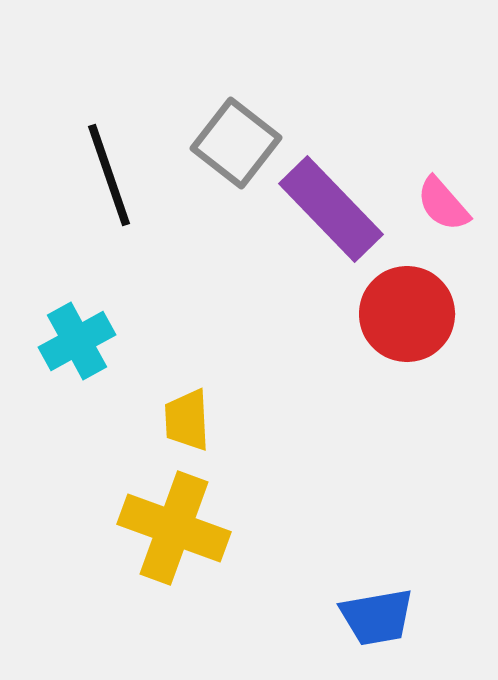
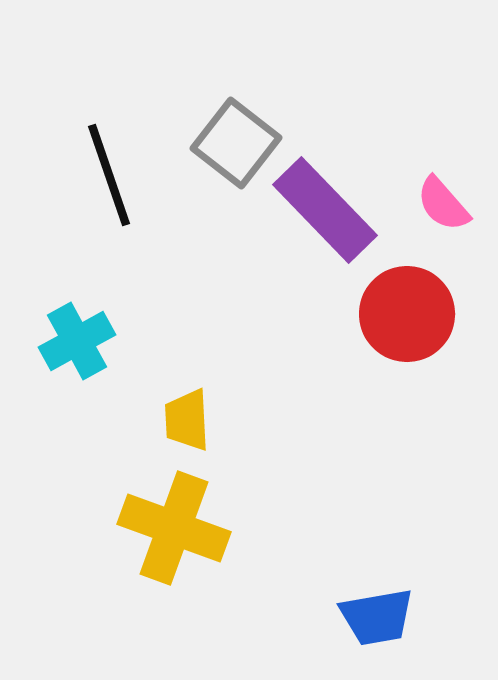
purple rectangle: moved 6 px left, 1 px down
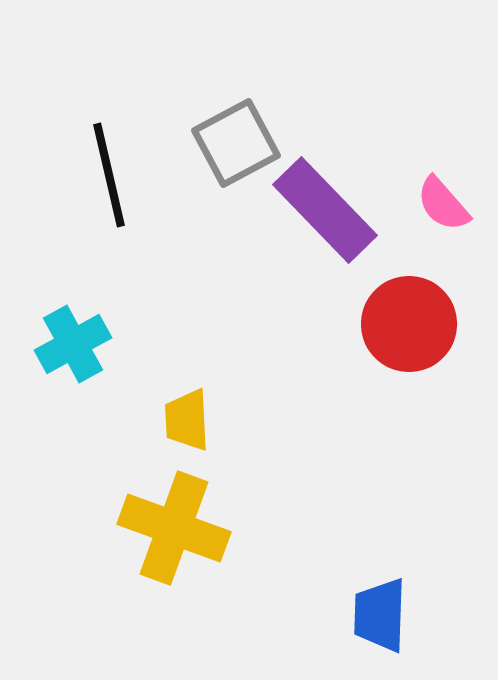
gray square: rotated 24 degrees clockwise
black line: rotated 6 degrees clockwise
red circle: moved 2 px right, 10 px down
cyan cross: moved 4 px left, 3 px down
blue trapezoid: moved 3 px right, 2 px up; rotated 102 degrees clockwise
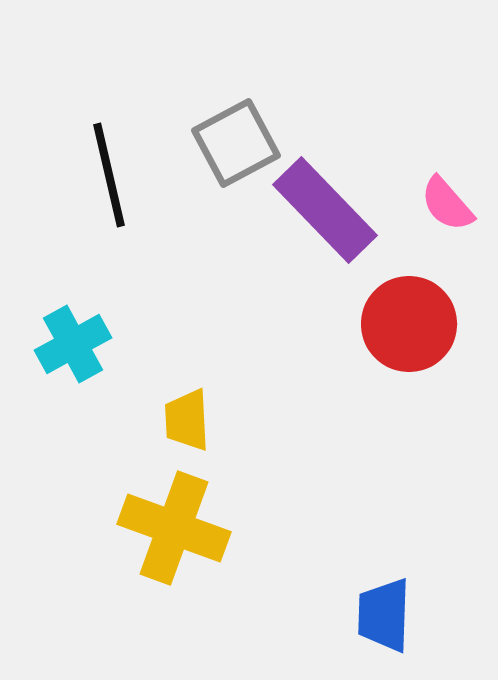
pink semicircle: moved 4 px right
blue trapezoid: moved 4 px right
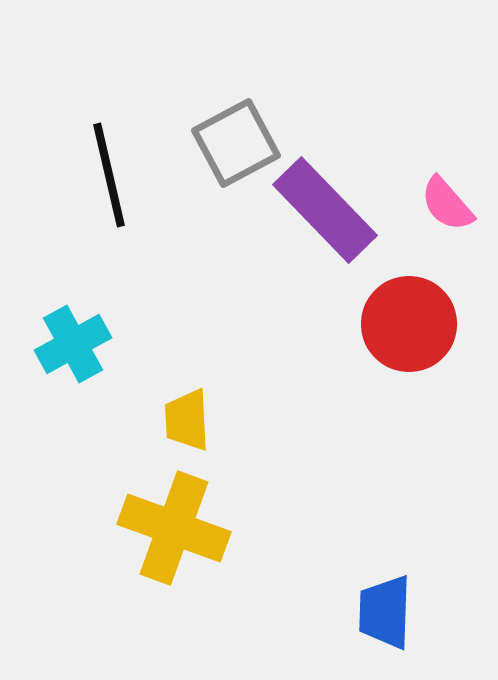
blue trapezoid: moved 1 px right, 3 px up
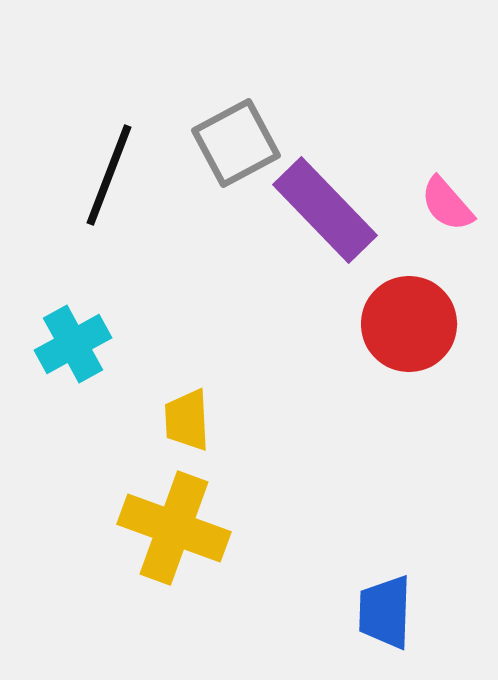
black line: rotated 34 degrees clockwise
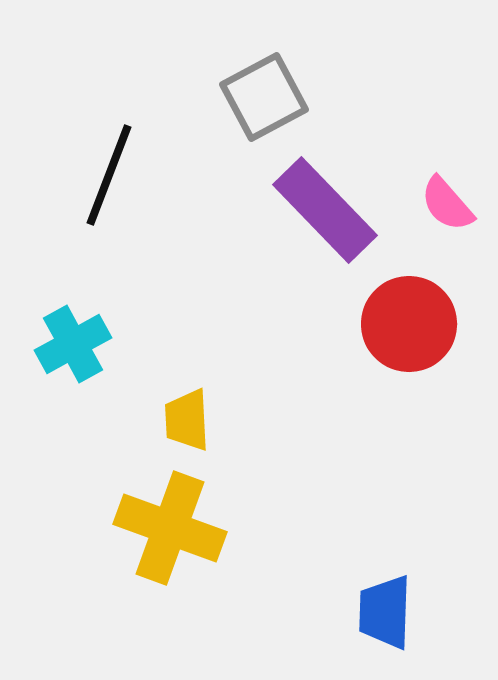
gray square: moved 28 px right, 46 px up
yellow cross: moved 4 px left
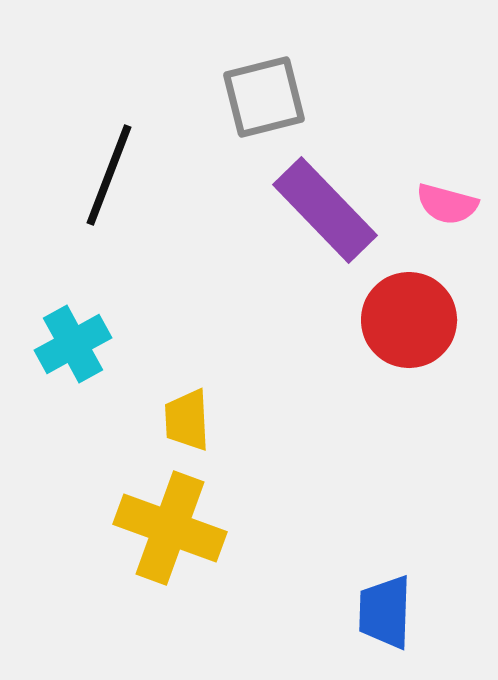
gray square: rotated 14 degrees clockwise
pink semicircle: rotated 34 degrees counterclockwise
red circle: moved 4 px up
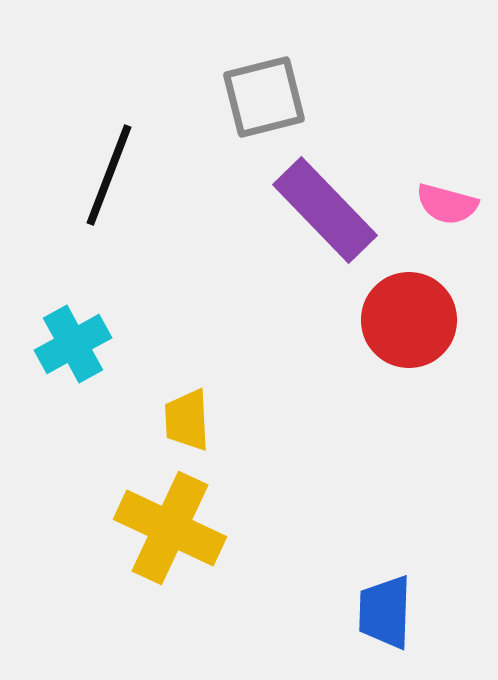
yellow cross: rotated 5 degrees clockwise
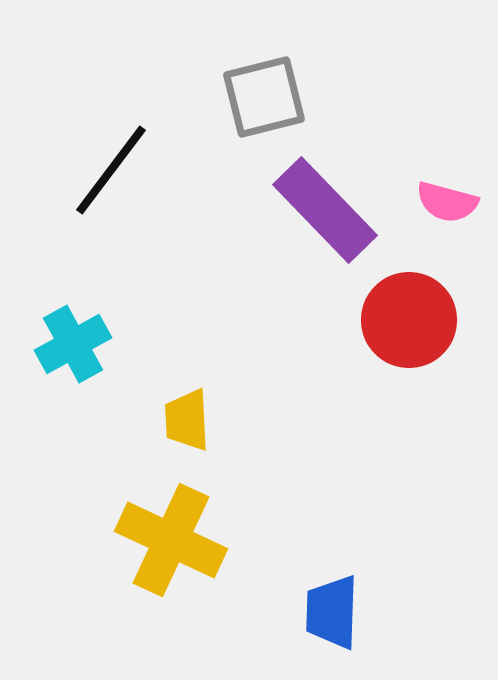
black line: moved 2 px right, 5 px up; rotated 16 degrees clockwise
pink semicircle: moved 2 px up
yellow cross: moved 1 px right, 12 px down
blue trapezoid: moved 53 px left
